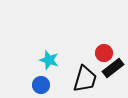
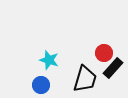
black rectangle: rotated 10 degrees counterclockwise
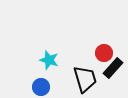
black trapezoid: rotated 32 degrees counterclockwise
blue circle: moved 2 px down
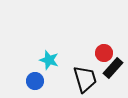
blue circle: moved 6 px left, 6 px up
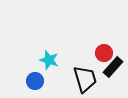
black rectangle: moved 1 px up
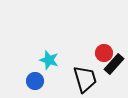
black rectangle: moved 1 px right, 3 px up
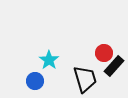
cyan star: rotated 18 degrees clockwise
black rectangle: moved 2 px down
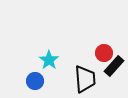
black trapezoid: rotated 12 degrees clockwise
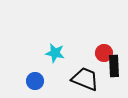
cyan star: moved 6 px right, 7 px up; rotated 24 degrees counterclockwise
black rectangle: rotated 45 degrees counterclockwise
black trapezoid: rotated 64 degrees counterclockwise
